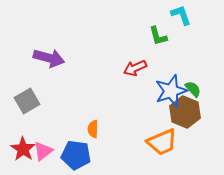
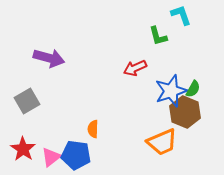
green semicircle: rotated 72 degrees clockwise
pink triangle: moved 8 px right, 6 px down
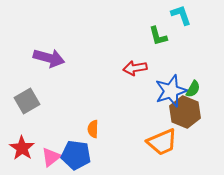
red arrow: rotated 15 degrees clockwise
red star: moved 1 px left, 1 px up
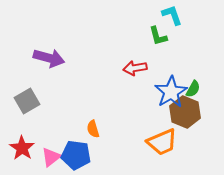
cyan L-shape: moved 9 px left
blue star: moved 1 px down; rotated 12 degrees counterclockwise
orange semicircle: rotated 18 degrees counterclockwise
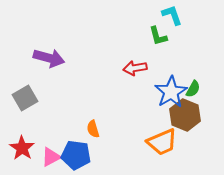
gray square: moved 2 px left, 3 px up
brown hexagon: moved 3 px down
pink triangle: rotated 10 degrees clockwise
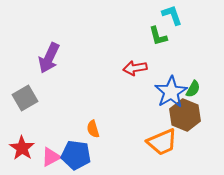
purple arrow: rotated 100 degrees clockwise
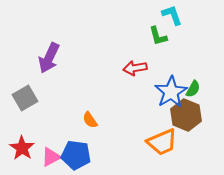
brown hexagon: moved 1 px right
orange semicircle: moved 3 px left, 9 px up; rotated 18 degrees counterclockwise
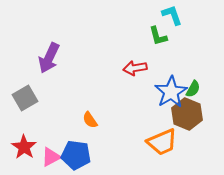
brown hexagon: moved 1 px right, 1 px up
red star: moved 2 px right, 1 px up
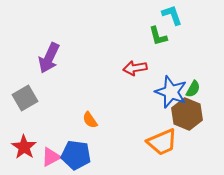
blue star: rotated 20 degrees counterclockwise
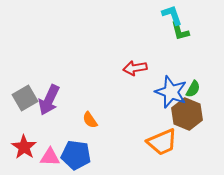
green L-shape: moved 22 px right, 5 px up
purple arrow: moved 42 px down
pink triangle: moved 1 px left; rotated 30 degrees clockwise
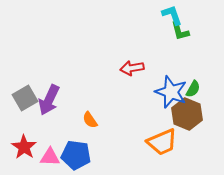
red arrow: moved 3 px left
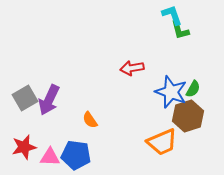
green L-shape: moved 1 px up
brown hexagon: moved 1 px right, 2 px down; rotated 20 degrees clockwise
red star: rotated 25 degrees clockwise
